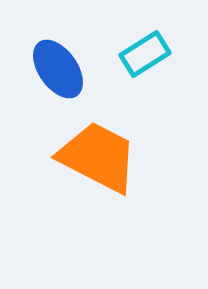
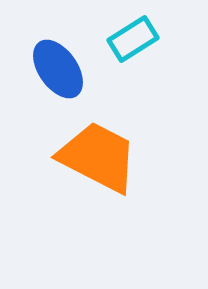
cyan rectangle: moved 12 px left, 15 px up
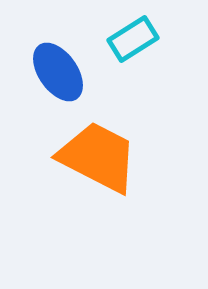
blue ellipse: moved 3 px down
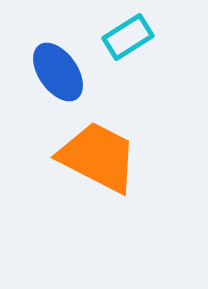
cyan rectangle: moved 5 px left, 2 px up
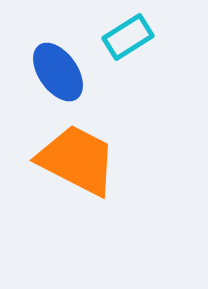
orange trapezoid: moved 21 px left, 3 px down
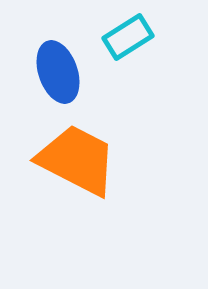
blue ellipse: rotated 16 degrees clockwise
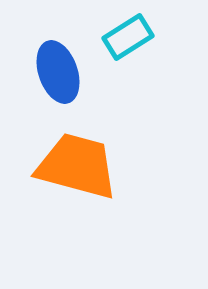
orange trapezoid: moved 6 px down; rotated 12 degrees counterclockwise
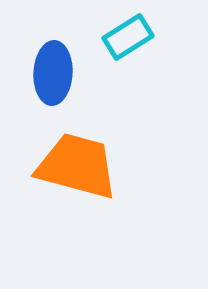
blue ellipse: moved 5 px left, 1 px down; rotated 22 degrees clockwise
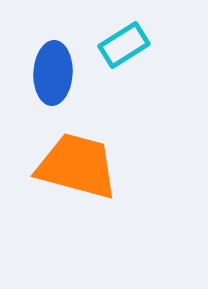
cyan rectangle: moved 4 px left, 8 px down
